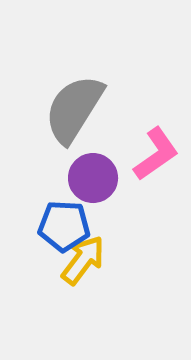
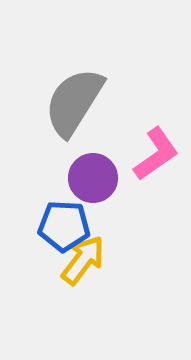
gray semicircle: moved 7 px up
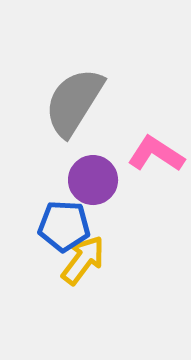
pink L-shape: rotated 112 degrees counterclockwise
purple circle: moved 2 px down
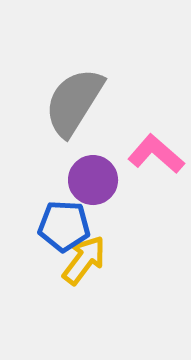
pink L-shape: rotated 8 degrees clockwise
yellow arrow: moved 1 px right
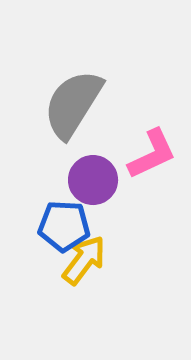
gray semicircle: moved 1 px left, 2 px down
pink L-shape: moved 4 px left; rotated 114 degrees clockwise
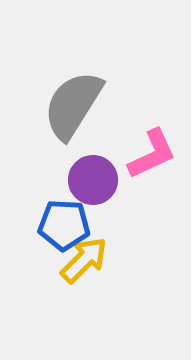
gray semicircle: moved 1 px down
blue pentagon: moved 1 px up
yellow arrow: rotated 8 degrees clockwise
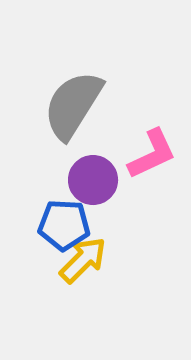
yellow arrow: moved 1 px left
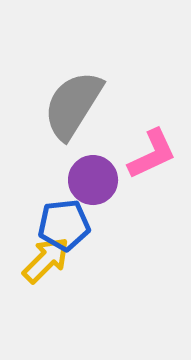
blue pentagon: rotated 9 degrees counterclockwise
yellow arrow: moved 37 px left
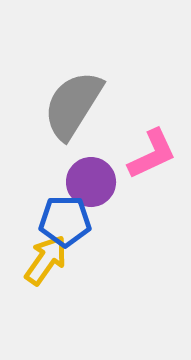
purple circle: moved 2 px left, 2 px down
blue pentagon: moved 1 px right, 4 px up; rotated 6 degrees clockwise
yellow arrow: rotated 10 degrees counterclockwise
